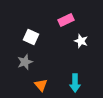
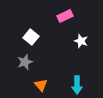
pink rectangle: moved 1 px left, 4 px up
white square: rotated 14 degrees clockwise
cyan arrow: moved 2 px right, 2 px down
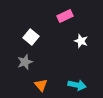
cyan arrow: rotated 78 degrees counterclockwise
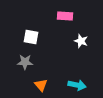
pink rectangle: rotated 28 degrees clockwise
white square: rotated 28 degrees counterclockwise
gray star: rotated 21 degrees clockwise
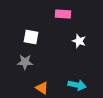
pink rectangle: moved 2 px left, 2 px up
white star: moved 2 px left
orange triangle: moved 1 px right, 3 px down; rotated 16 degrees counterclockwise
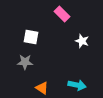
pink rectangle: moved 1 px left; rotated 42 degrees clockwise
white star: moved 3 px right
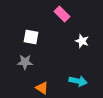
cyan arrow: moved 1 px right, 4 px up
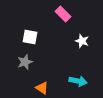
pink rectangle: moved 1 px right
white square: moved 1 px left
gray star: rotated 21 degrees counterclockwise
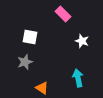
cyan arrow: moved 3 px up; rotated 114 degrees counterclockwise
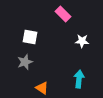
white star: rotated 16 degrees counterclockwise
cyan arrow: moved 1 px right, 1 px down; rotated 18 degrees clockwise
